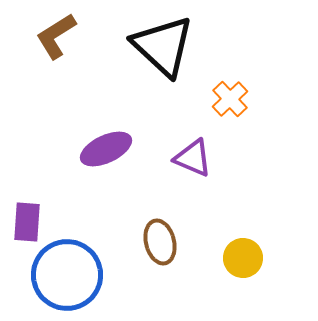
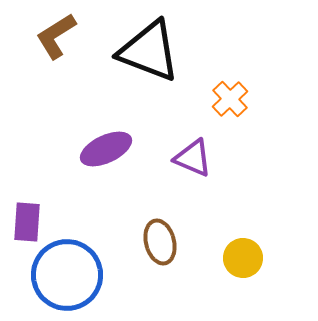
black triangle: moved 14 px left, 5 px down; rotated 22 degrees counterclockwise
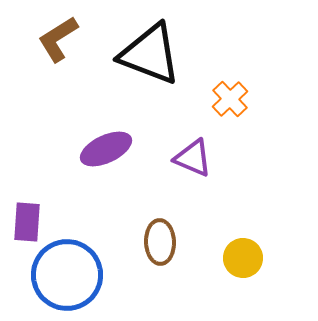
brown L-shape: moved 2 px right, 3 px down
black triangle: moved 1 px right, 3 px down
brown ellipse: rotated 12 degrees clockwise
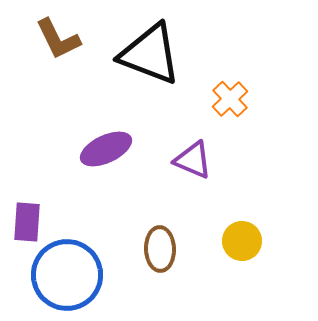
brown L-shape: rotated 84 degrees counterclockwise
purple triangle: moved 2 px down
brown ellipse: moved 7 px down
yellow circle: moved 1 px left, 17 px up
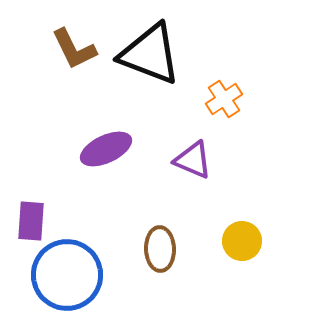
brown L-shape: moved 16 px right, 10 px down
orange cross: moved 6 px left; rotated 9 degrees clockwise
purple rectangle: moved 4 px right, 1 px up
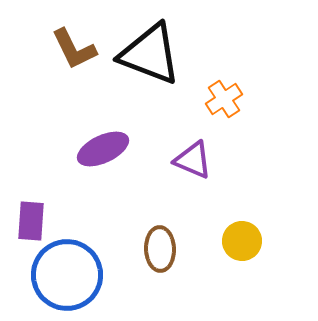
purple ellipse: moved 3 px left
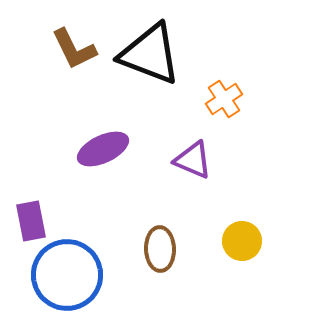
purple rectangle: rotated 15 degrees counterclockwise
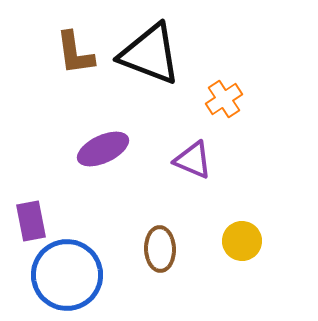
brown L-shape: moved 1 px right, 4 px down; rotated 18 degrees clockwise
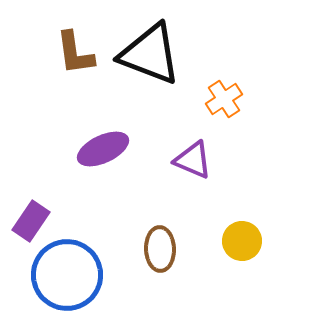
purple rectangle: rotated 45 degrees clockwise
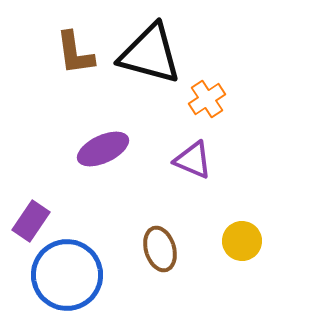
black triangle: rotated 6 degrees counterclockwise
orange cross: moved 17 px left
brown ellipse: rotated 15 degrees counterclockwise
